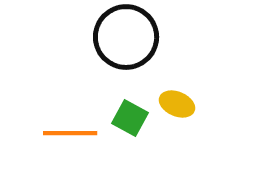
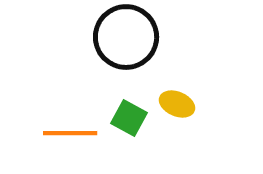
green square: moved 1 px left
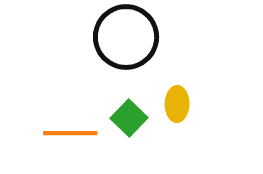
yellow ellipse: rotated 68 degrees clockwise
green square: rotated 15 degrees clockwise
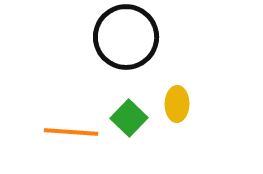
orange line: moved 1 px right, 1 px up; rotated 4 degrees clockwise
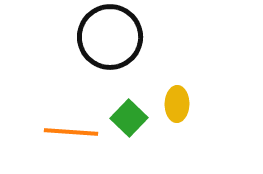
black circle: moved 16 px left
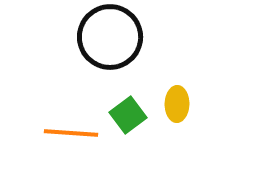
green square: moved 1 px left, 3 px up; rotated 9 degrees clockwise
orange line: moved 1 px down
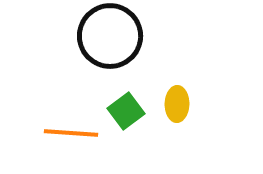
black circle: moved 1 px up
green square: moved 2 px left, 4 px up
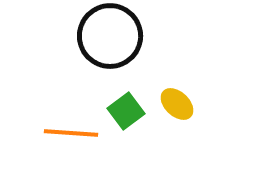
yellow ellipse: rotated 48 degrees counterclockwise
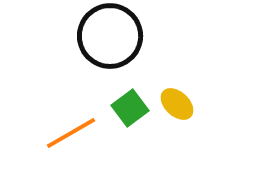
green square: moved 4 px right, 3 px up
orange line: rotated 34 degrees counterclockwise
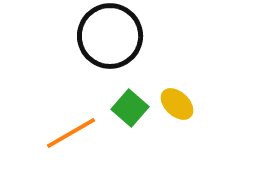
green square: rotated 12 degrees counterclockwise
